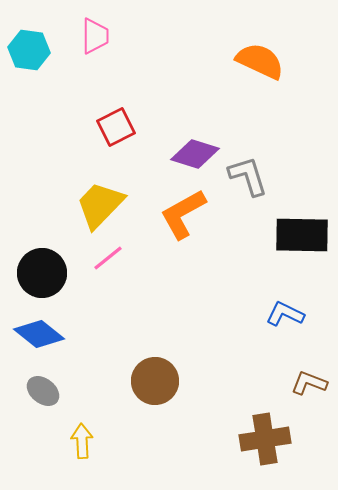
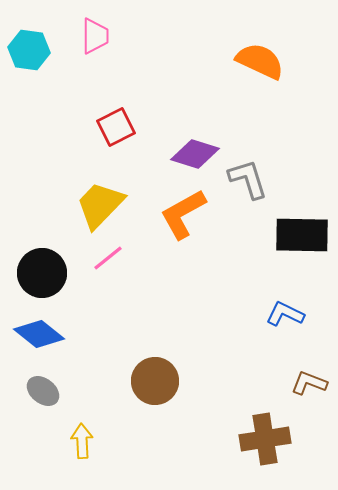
gray L-shape: moved 3 px down
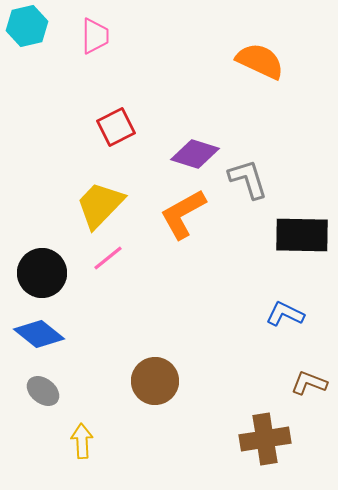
cyan hexagon: moved 2 px left, 24 px up; rotated 21 degrees counterclockwise
